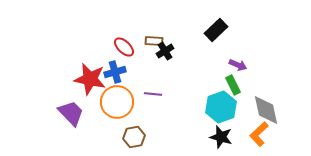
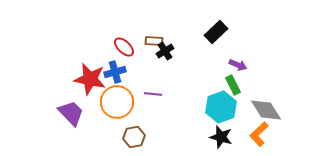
black rectangle: moved 2 px down
gray diamond: rotated 20 degrees counterclockwise
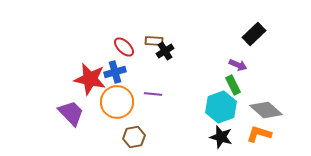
black rectangle: moved 38 px right, 2 px down
gray diamond: rotated 16 degrees counterclockwise
orange L-shape: rotated 60 degrees clockwise
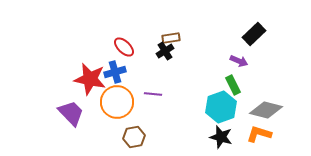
brown rectangle: moved 17 px right, 3 px up; rotated 12 degrees counterclockwise
purple arrow: moved 1 px right, 4 px up
gray diamond: rotated 28 degrees counterclockwise
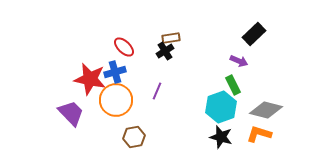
purple line: moved 4 px right, 3 px up; rotated 72 degrees counterclockwise
orange circle: moved 1 px left, 2 px up
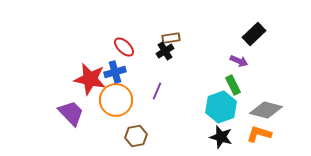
brown hexagon: moved 2 px right, 1 px up
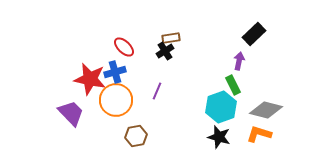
purple arrow: rotated 102 degrees counterclockwise
black star: moved 2 px left
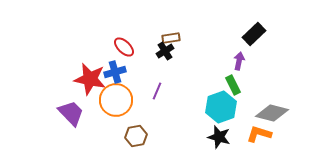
gray diamond: moved 6 px right, 3 px down
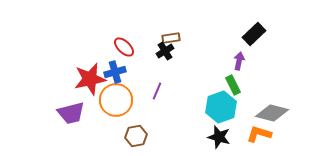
red star: rotated 24 degrees counterclockwise
purple trapezoid: rotated 120 degrees clockwise
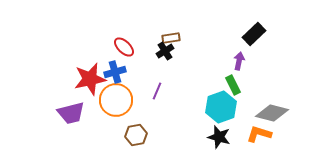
brown hexagon: moved 1 px up
